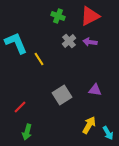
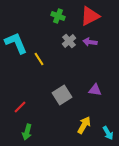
yellow arrow: moved 5 px left
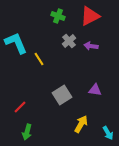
purple arrow: moved 1 px right, 4 px down
yellow arrow: moved 3 px left, 1 px up
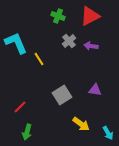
yellow arrow: rotated 96 degrees clockwise
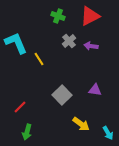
gray square: rotated 12 degrees counterclockwise
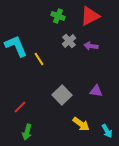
cyan L-shape: moved 3 px down
purple triangle: moved 1 px right, 1 px down
cyan arrow: moved 1 px left, 2 px up
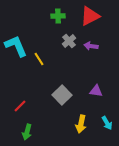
green cross: rotated 24 degrees counterclockwise
red line: moved 1 px up
yellow arrow: rotated 66 degrees clockwise
cyan arrow: moved 8 px up
